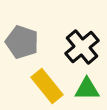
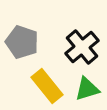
green triangle: rotated 16 degrees counterclockwise
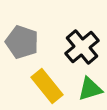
green triangle: moved 3 px right
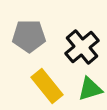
gray pentagon: moved 7 px right, 6 px up; rotated 20 degrees counterclockwise
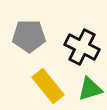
black cross: rotated 24 degrees counterclockwise
yellow rectangle: moved 1 px right
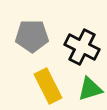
gray pentagon: moved 3 px right
yellow rectangle: rotated 12 degrees clockwise
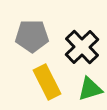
black cross: rotated 20 degrees clockwise
yellow rectangle: moved 1 px left, 4 px up
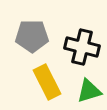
black cross: rotated 32 degrees counterclockwise
green triangle: moved 1 px left, 2 px down
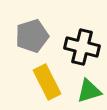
gray pentagon: rotated 16 degrees counterclockwise
